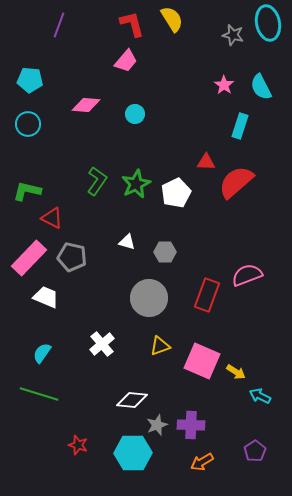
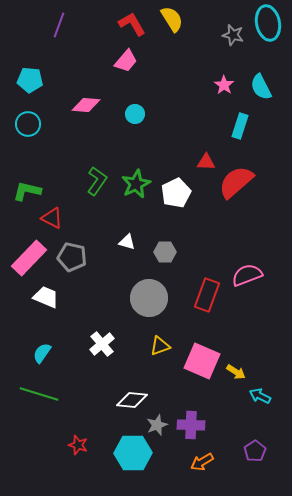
red L-shape at (132, 24): rotated 16 degrees counterclockwise
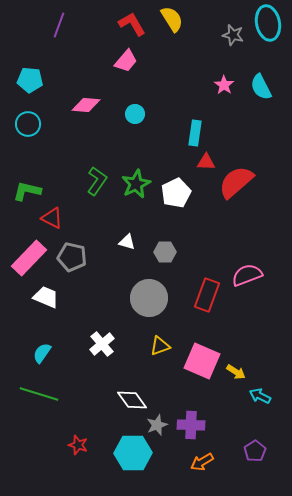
cyan rectangle at (240, 126): moved 45 px left, 7 px down; rotated 10 degrees counterclockwise
white diamond at (132, 400): rotated 48 degrees clockwise
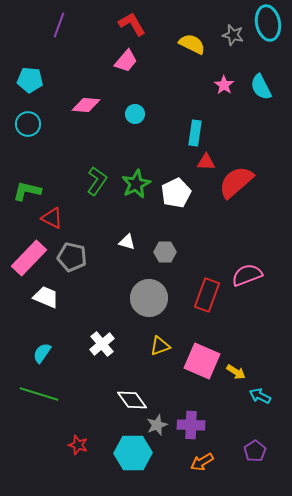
yellow semicircle at (172, 19): moved 20 px right, 25 px down; rotated 32 degrees counterclockwise
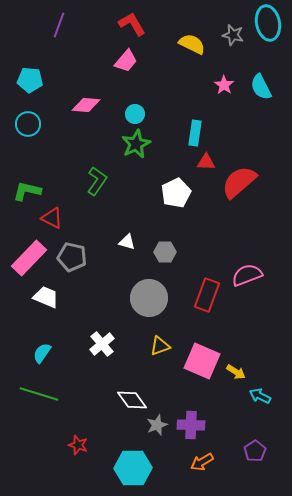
red semicircle at (236, 182): moved 3 px right
green star at (136, 184): moved 40 px up
cyan hexagon at (133, 453): moved 15 px down
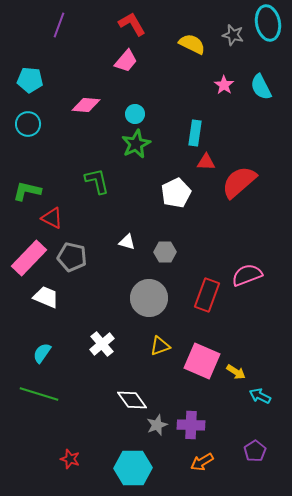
green L-shape at (97, 181): rotated 48 degrees counterclockwise
red star at (78, 445): moved 8 px left, 14 px down
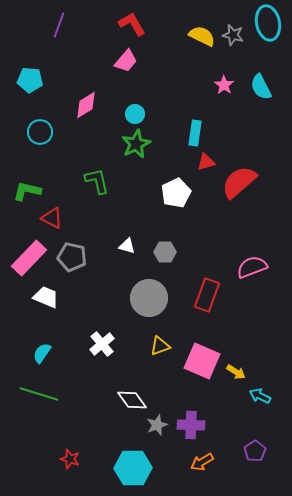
yellow semicircle at (192, 44): moved 10 px right, 8 px up
pink diamond at (86, 105): rotated 36 degrees counterclockwise
cyan circle at (28, 124): moved 12 px right, 8 px down
red triangle at (206, 162): rotated 18 degrees counterclockwise
white triangle at (127, 242): moved 4 px down
pink semicircle at (247, 275): moved 5 px right, 8 px up
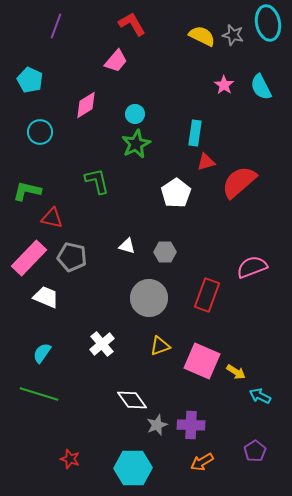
purple line at (59, 25): moved 3 px left, 1 px down
pink trapezoid at (126, 61): moved 10 px left
cyan pentagon at (30, 80): rotated 20 degrees clockwise
white pentagon at (176, 193): rotated 8 degrees counterclockwise
red triangle at (52, 218): rotated 15 degrees counterclockwise
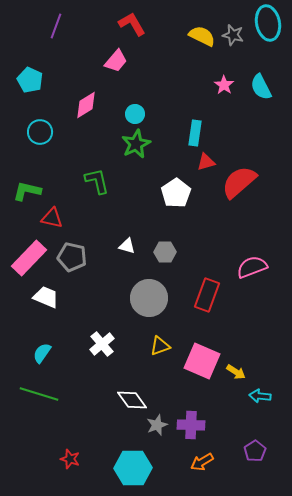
cyan arrow at (260, 396): rotated 20 degrees counterclockwise
